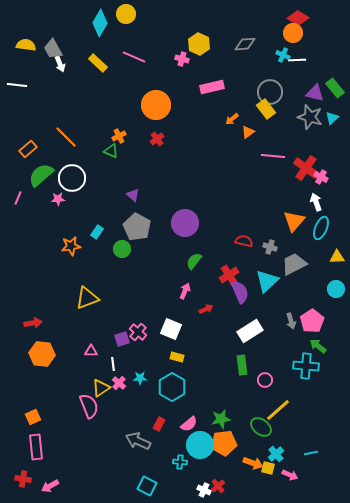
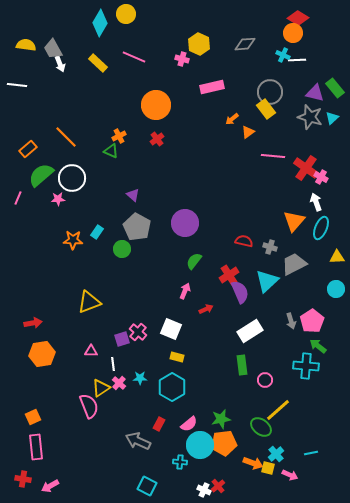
orange star at (71, 246): moved 2 px right, 6 px up; rotated 12 degrees clockwise
yellow triangle at (87, 298): moved 2 px right, 4 px down
orange hexagon at (42, 354): rotated 15 degrees counterclockwise
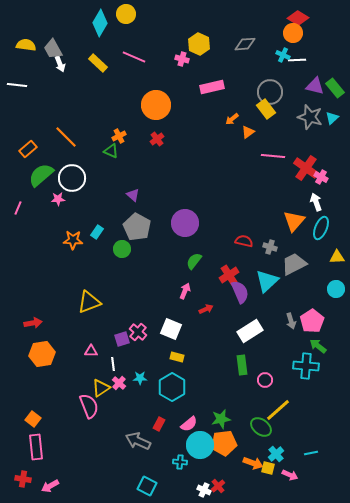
purple triangle at (315, 93): moved 7 px up
pink line at (18, 198): moved 10 px down
orange square at (33, 417): moved 2 px down; rotated 28 degrees counterclockwise
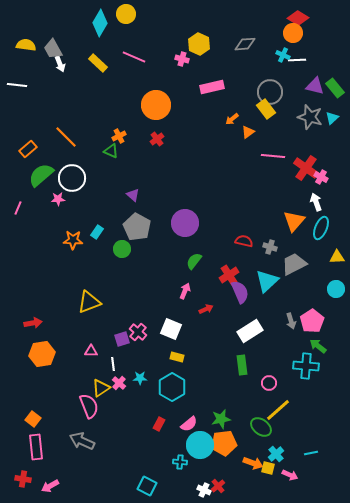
pink circle at (265, 380): moved 4 px right, 3 px down
gray arrow at (138, 441): moved 56 px left
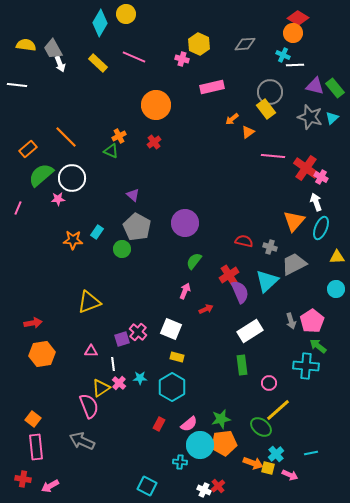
white line at (297, 60): moved 2 px left, 5 px down
red cross at (157, 139): moved 3 px left, 3 px down
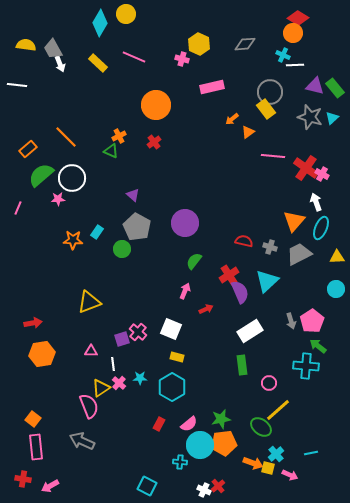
pink cross at (321, 177): moved 1 px right, 3 px up
gray trapezoid at (294, 264): moved 5 px right, 10 px up
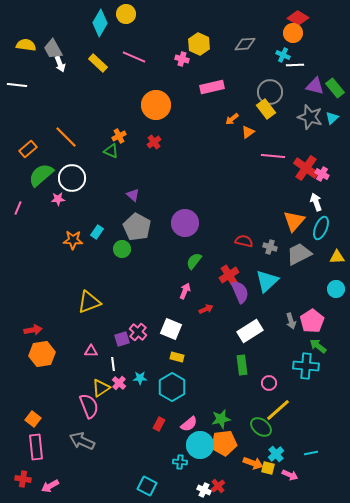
red arrow at (33, 323): moved 7 px down
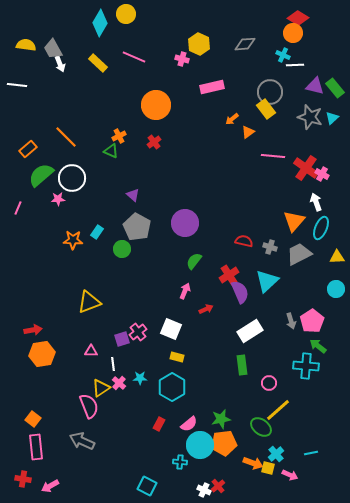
pink cross at (138, 332): rotated 12 degrees clockwise
